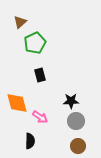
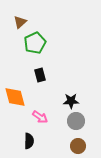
orange diamond: moved 2 px left, 6 px up
black semicircle: moved 1 px left
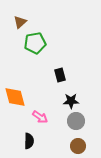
green pentagon: rotated 15 degrees clockwise
black rectangle: moved 20 px right
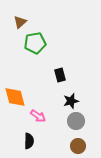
black star: rotated 14 degrees counterclockwise
pink arrow: moved 2 px left, 1 px up
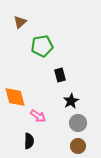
green pentagon: moved 7 px right, 3 px down
black star: rotated 14 degrees counterclockwise
gray circle: moved 2 px right, 2 px down
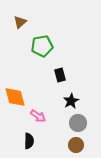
brown circle: moved 2 px left, 1 px up
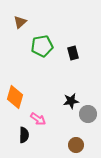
black rectangle: moved 13 px right, 22 px up
orange diamond: rotated 30 degrees clockwise
black star: rotated 21 degrees clockwise
pink arrow: moved 3 px down
gray circle: moved 10 px right, 9 px up
black semicircle: moved 5 px left, 6 px up
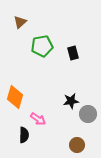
brown circle: moved 1 px right
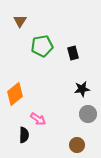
brown triangle: moved 1 px up; rotated 16 degrees counterclockwise
orange diamond: moved 3 px up; rotated 35 degrees clockwise
black star: moved 11 px right, 12 px up
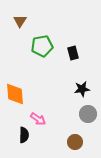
orange diamond: rotated 55 degrees counterclockwise
brown circle: moved 2 px left, 3 px up
